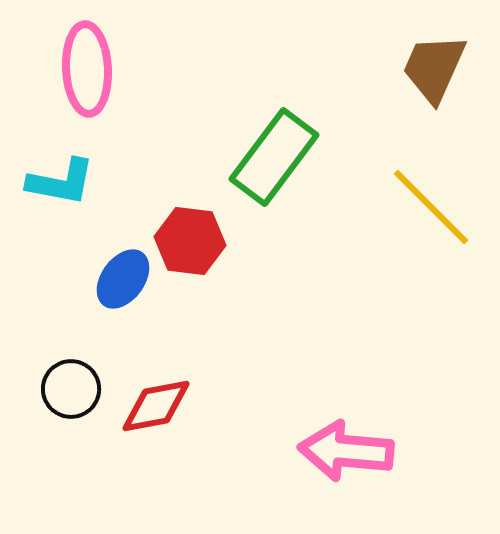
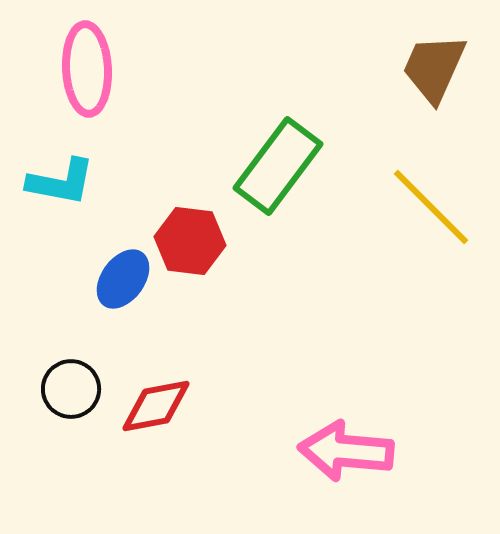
green rectangle: moved 4 px right, 9 px down
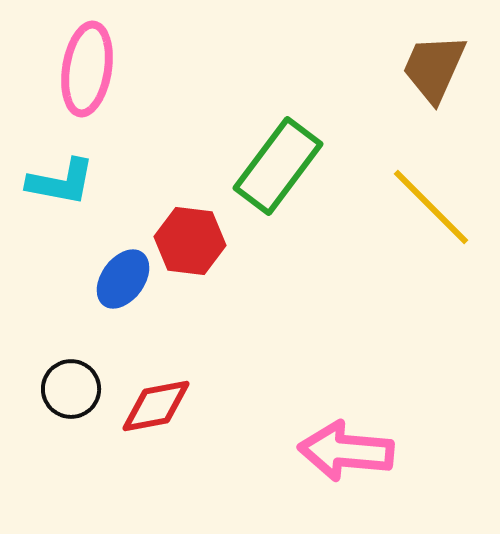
pink ellipse: rotated 12 degrees clockwise
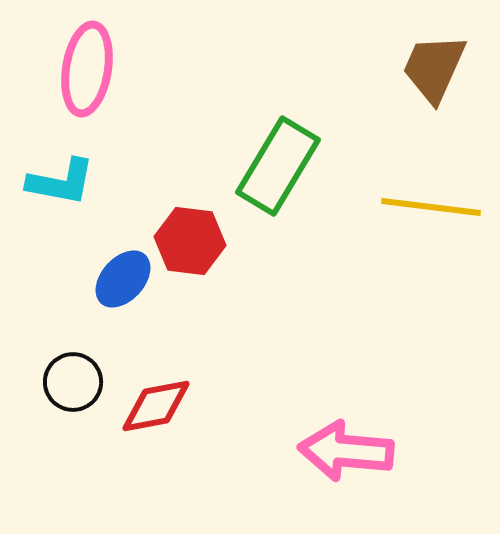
green rectangle: rotated 6 degrees counterclockwise
yellow line: rotated 38 degrees counterclockwise
blue ellipse: rotated 6 degrees clockwise
black circle: moved 2 px right, 7 px up
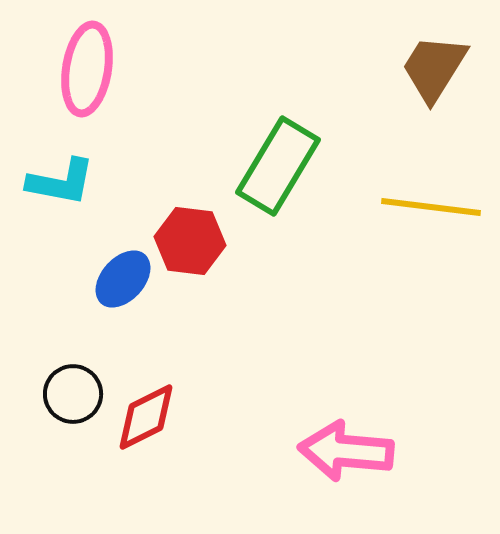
brown trapezoid: rotated 8 degrees clockwise
black circle: moved 12 px down
red diamond: moved 10 px left, 11 px down; rotated 16 degrees counterclockwise
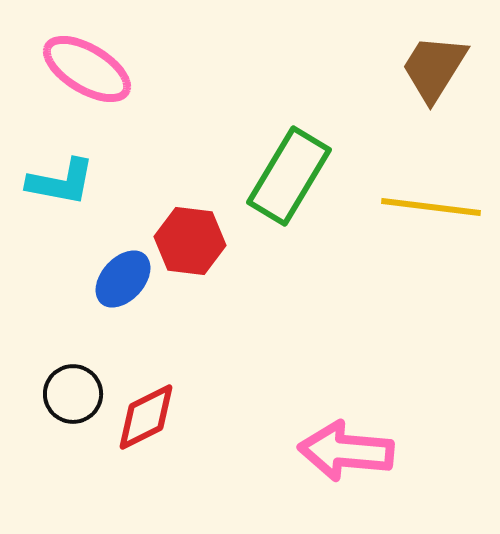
pink ellipse: rotated 68 degrees counterclockwise
green rectangle: moved 11 px right, 10 px down
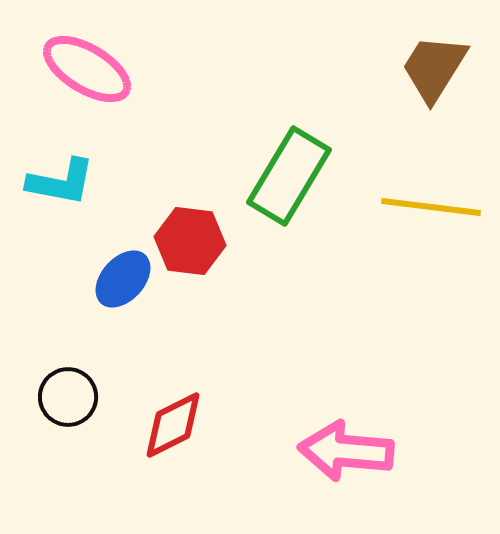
black circle: moved 5 px left, 3 px down
red diamond: moved 27 px right, 8 px down
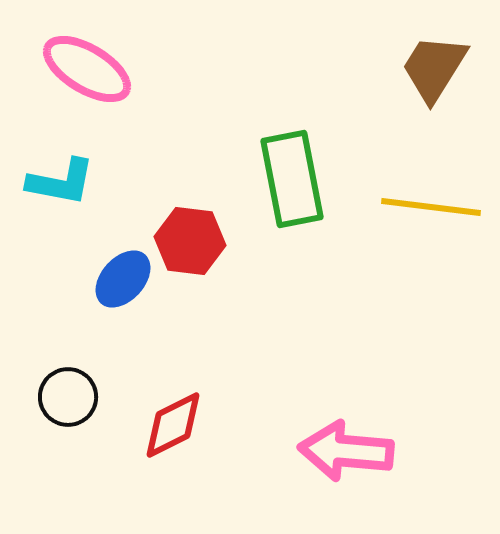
green rectangle: moved 3 px right, 3 px down; rotated 42 degrees counterclockwise
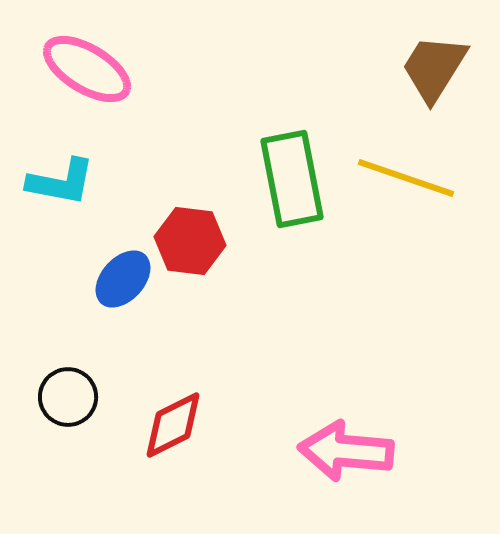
yellow line: moved 25 px left, 29 px up; rotated 12 degrees clockwise
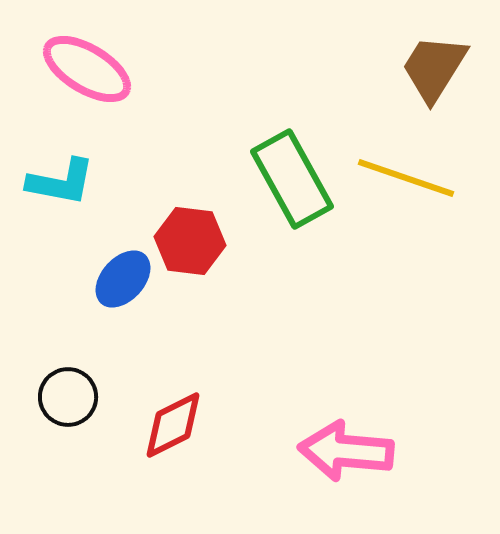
green rectangle: rotated 18 degrees counterclockwise
